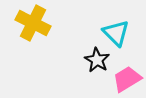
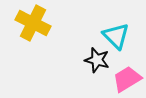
cyan triangle: moved 3 px down
black star: rotated 15 degrees counterclockwise
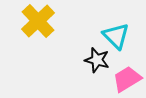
yellow cross: moved 5 px right, 2 px up; rotated 20 degrees clockwise
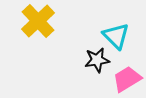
black star: rotated 25 degrees counterclockwise
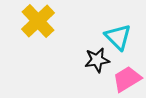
cyan triangle: moved 2 px right, 1 px down
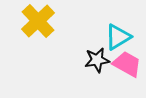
cyan triangle: rotated 44 degrees clockwise
pink trapezoid: moved 15 px up; rotated 60 degrees clockwise
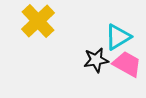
black star: moved 1 px left
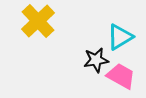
cyan triangle: moved 2 px right
pink trapezoid: moved 6 px left, 12 px down
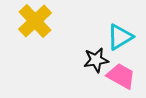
yellow cross: moved 3 px left
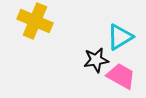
yellow cross: rotated 24 degrees counterclockwise
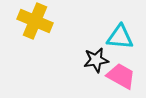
cyan triangle: rotated 36 degrees clockwise
